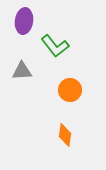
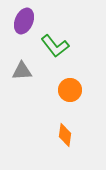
purple ellipse: rotated 15 degrees clockwise
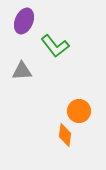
orange circle: moved 9 px right, 21 px down
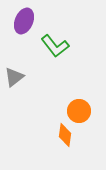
gray triangle: moved 8 px left, 6 px down; rotated 35 degrees counterclockwise
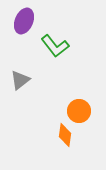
gray triangle: moved 6 px right, 3 px down
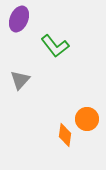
purple ellipse: moved 5 px left, 2 px up
gray triangle: rotated 10 degrees counterclockwise
orange circle: moved 8 px right, 8 px down
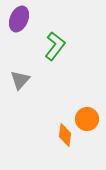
green L-shape: rotated 104 degrees counterclockwise
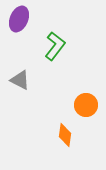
gray triangle: rotated 45 degrees counterclockwise
orange circle: moved 1 px left, 14 px up
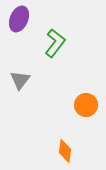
green L-shape: moved 3 px up
gray triangle: rotated 40 degrees clockwise
orange diamond: moved 16 px down
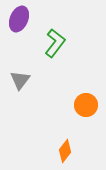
orange diamond: rotated 30 degrees clockwise
